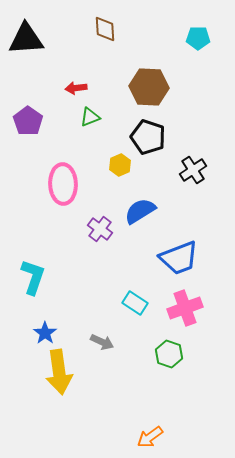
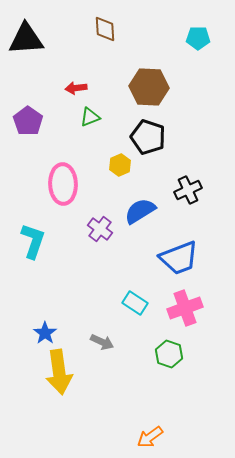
black cross: moved 5 px left, 20 px down; rotated 8 degrees clockwise
cyan L-shape: moved 36 px up
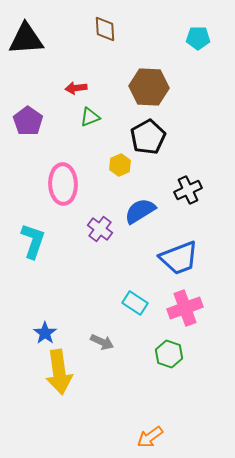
black pentagon: rotated 24 degrees clockwise
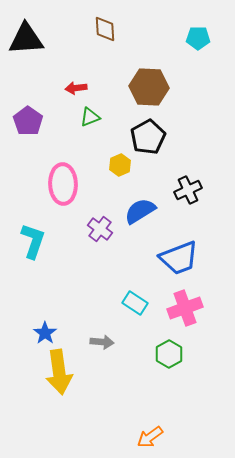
gray arrow: rotated 20 degrees counterclockwise
green hexagon: rotated 12 degrees clockwise
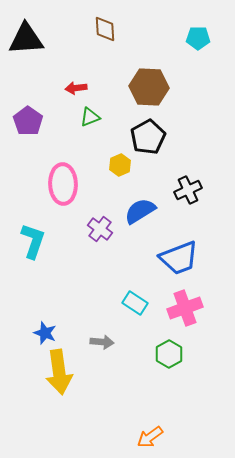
blue star: rotated 15 degrees counterclockwise
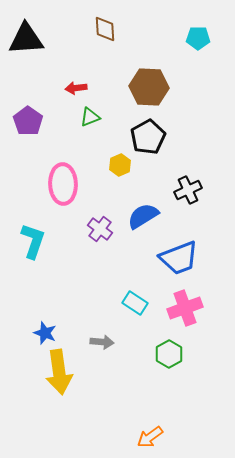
blue semicircle: moved 3 px right, 5 px down
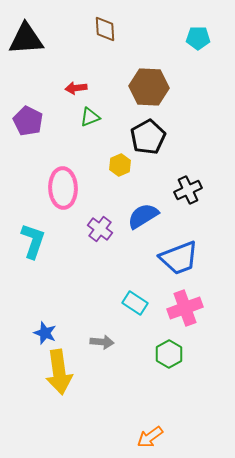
purple pentagon: rotated 8 degrees counterclockwise
pink ellipse: moved 4 px down
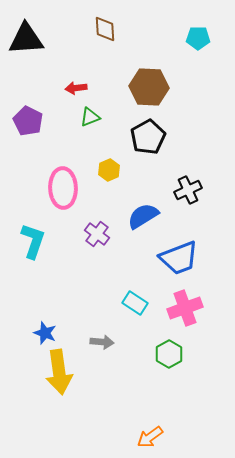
yellow hexagon: moved 11 px left, 5 px down
purple cross: moved 3 px left, 5 px down
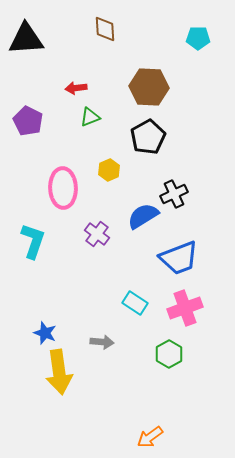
black cross: moved 14 px left, 4 px down
